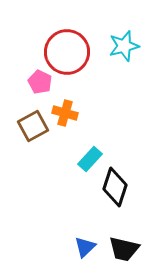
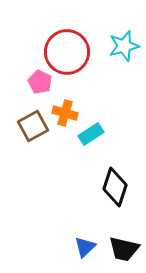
cyan rectangle: moved 1 px right, 25 px up; rotated 15 degrees clockwise
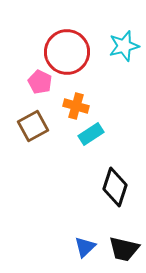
orange cross: moved 11 px right, 7 px up
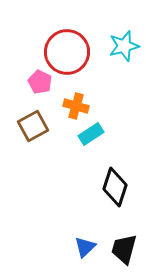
black trapezoid: rotated 92 degrees clockwise
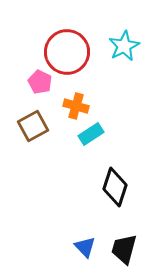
cyan star: rotated 12 degrees counterclockwise
blue triangle: rotated 30 degrees counterclockwise
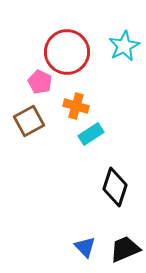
brown square: moved 4 px left, 5 px up
black trapezoid: moved 1 px right; rotated 52 degrees clockwise
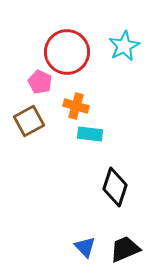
cyan rectangle: moved 1 px left; rotated 40 degrees clockwise
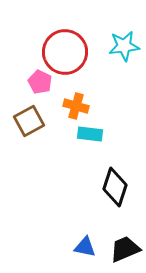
cyan star: rotated 20 degrees clockwise
red circle: moved 2 px left
blue triangle: rotated 35 degrees counterclockwise
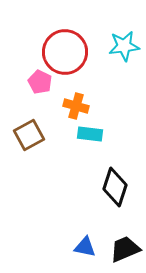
brown square: moved 14 px down
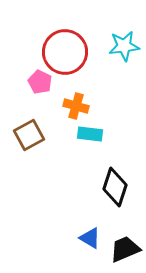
blue triangle: moved 5 px right, 9 px up; rotated 20 degrees clockwise
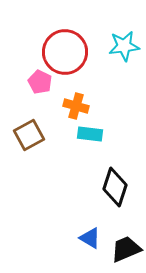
black trapezoid: moved 1 px right
